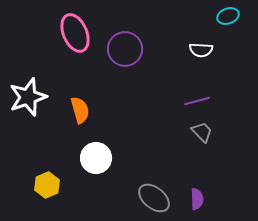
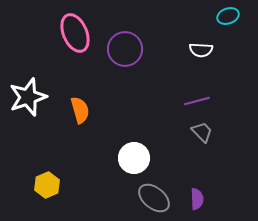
white circle: moved 38 px right
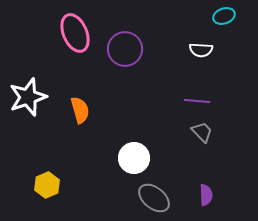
cyan ellipse: moved 4 px left
purple line: rotated 20 degrees clockwise
purple semicircle: moved 9 px right, 4 px up
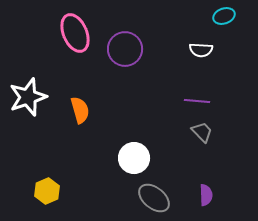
yellow hexagon: moved 6 px down
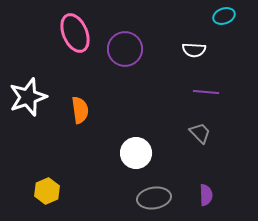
white semicircle: moved 7 px left
purple line: moved 9 px right, 9 px up
orange semicircle: rotated 8 degrees clockwise
gray trapezoid: moved 2 px left, 1 px down
white circle: moved 2 px right, 5 px up
gray ellipse: rotated 48 degrees counterclockwise
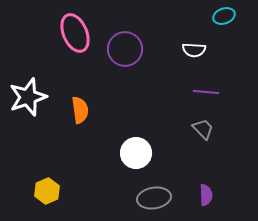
gray trapezoid: moved 3 px right, 4 px up
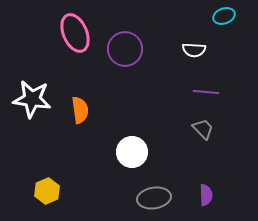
white star: moved 4 px right, 2 px down; rotated 27 degrees clockwise
white circle: moved 4 px left, 1 px up
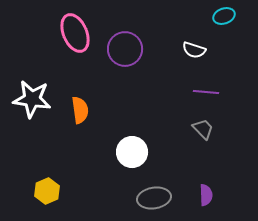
white semicircle: rotated 15 degrees clockwise
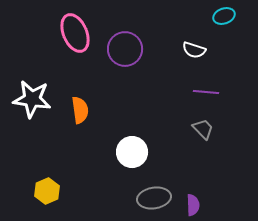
purple semicircle: moved 13 px left, 10 px down
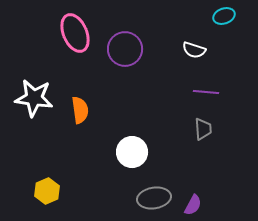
white star: moved 2 px right, 1 px up
gray trapezoid: rotated 40 degrees clockwise
purple semicircle: rotated 30 degrees clockwise
